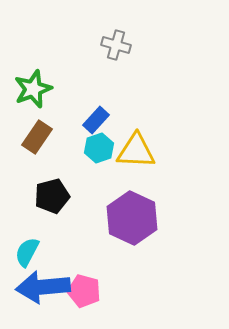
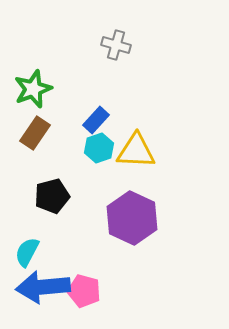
brown rectangle: moved 2 px left, 4 px up
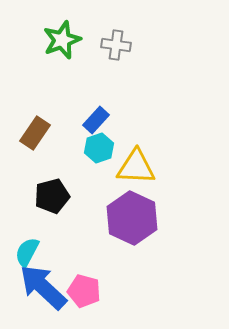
gray cross: rotated 8 degrees counterclockwise
green star: moved 29 px right, 49 px up
yellow triangle: moved 16 px down
blue arrow: rotated 48 degrees clockwise
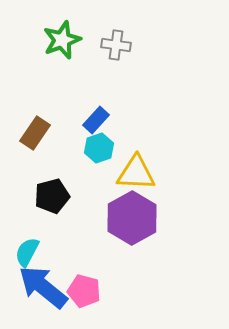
yellow triangle: moved 6 px down
purple hexagon: rotated 6 degrees clockwise
blue arrow: rotated 4 degrees counterclockwise
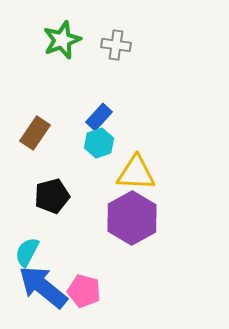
blue rectangle: moved 3 px right, 3 px up
cyan hexagon: moved 5 px up
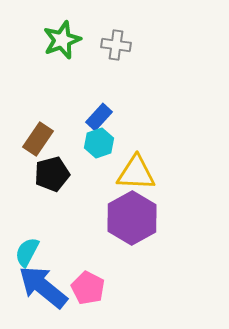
brown rectangle: moved 3 px right, 6 px down
black pentagon: moved 22 px up
pink pentagon: moved 4 px right, 3 px up; rotated 12 degrees clockwise
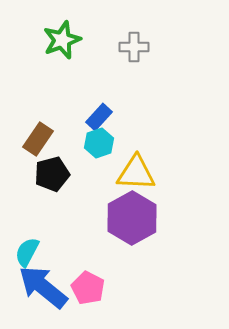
gray cross: moved 18 px right, 2 px down; rotated 8 degrees counterclockwise
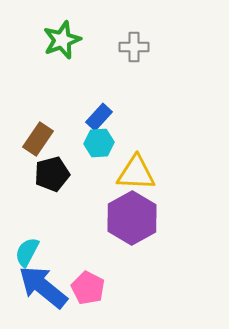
cyan hexagon: rotated 16 degrees clockwise
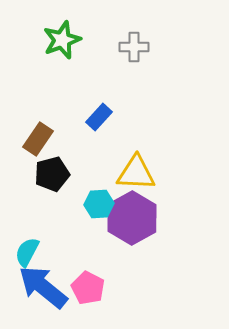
cyan hexagon: moved 61 px down
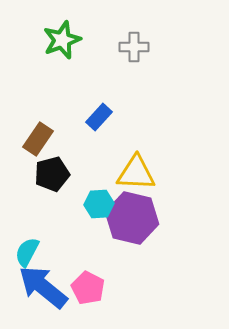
purple hexagon: rotated 18 degrees counterclockwise
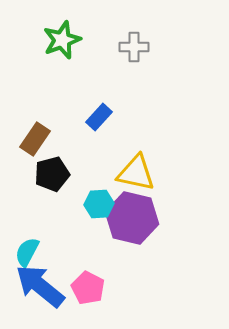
brown rectangle: moved 3 px left
yellow triangle: rotated 9 degrees clockwise
blue arrow: moved 3 px left, 1 px up
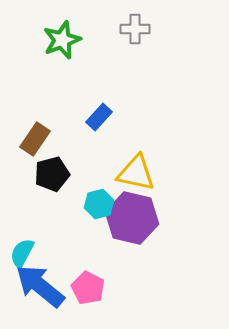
gray cross: moved 1 px right, 18 px up
cyan hexagon: rotated 12 degrees counterclockwise
cyan semicircle: moved 5 px left, 1 px down
